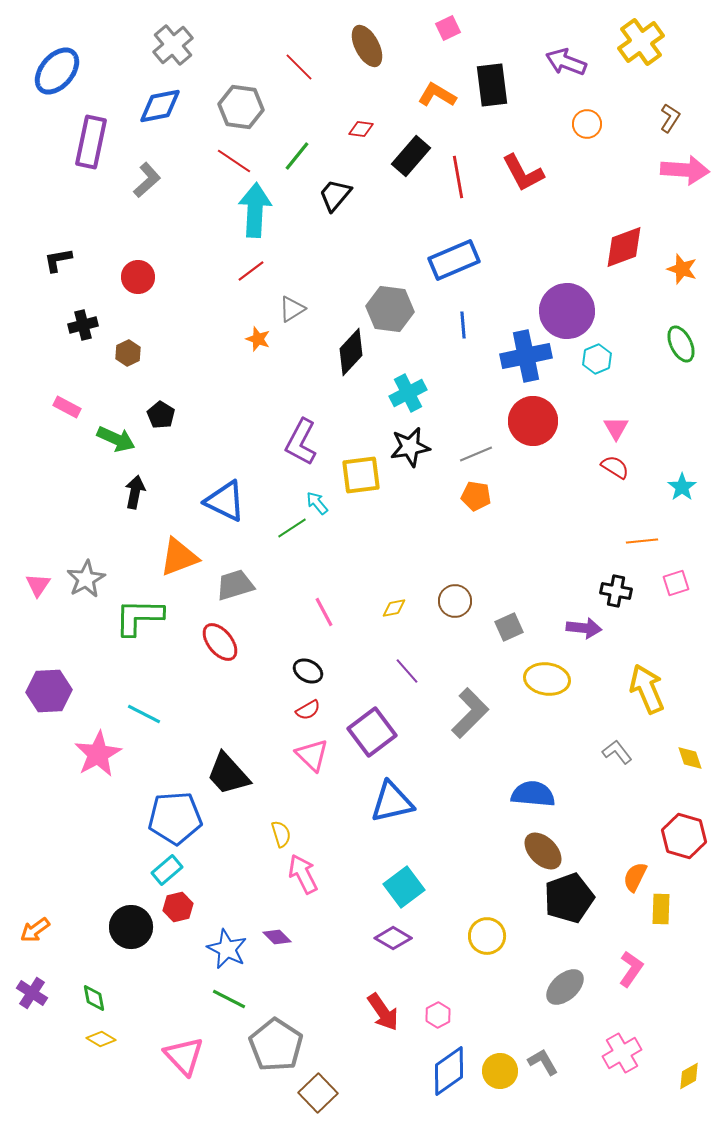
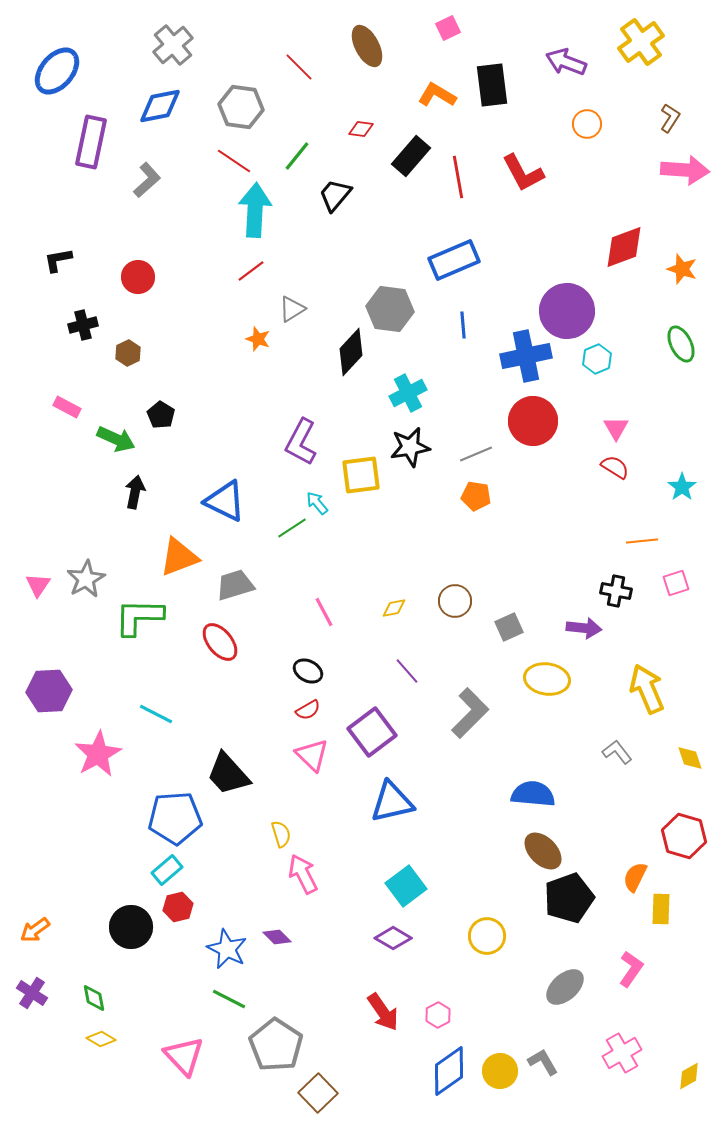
cyan line at (144, 714): moved 12 px right
cyan square at (404, 887): moved 2 px right, 1 px up
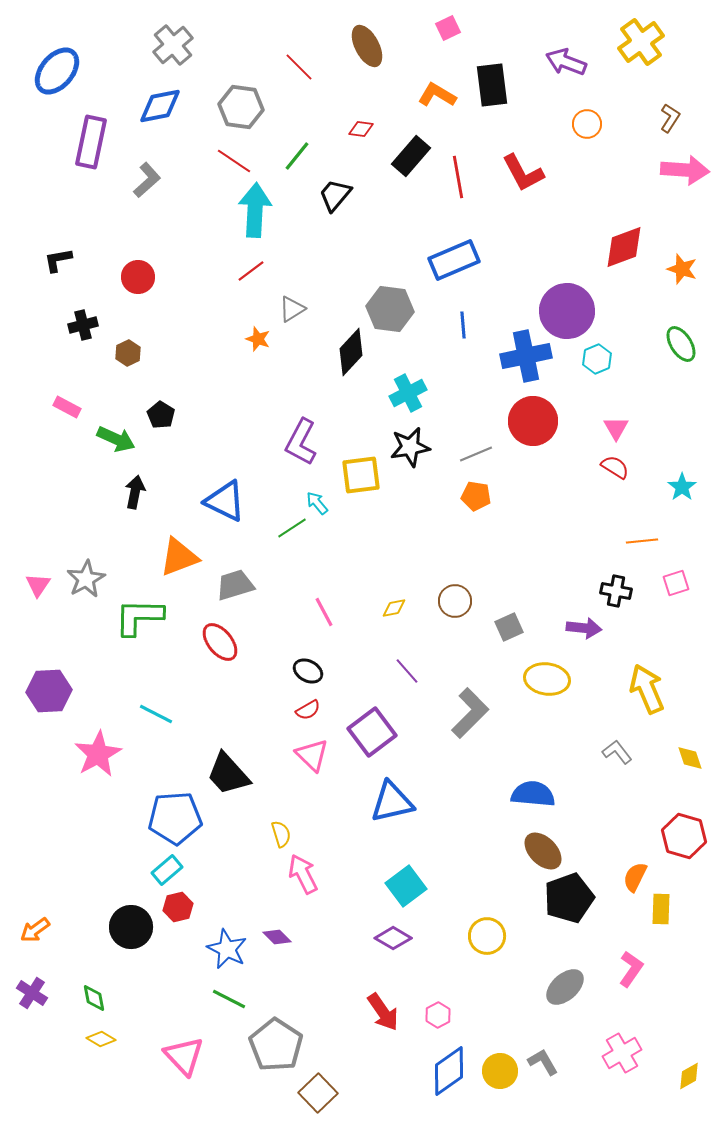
green ellipse at (681, 344): rotated 6 degrees counterclockwise
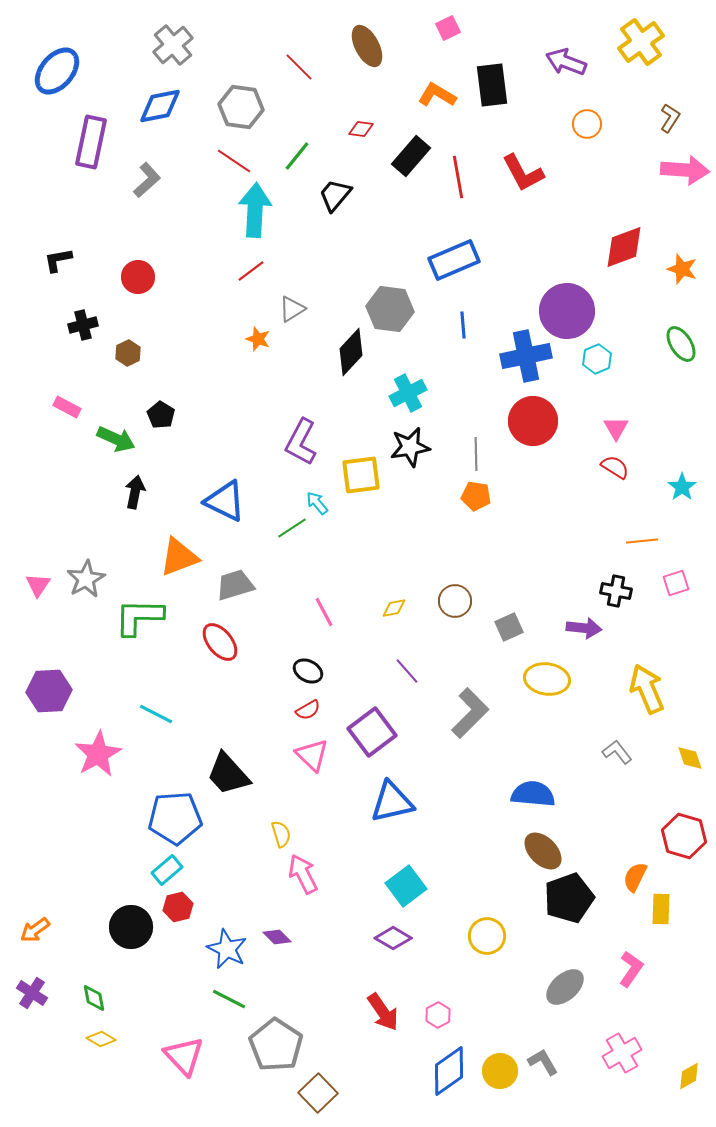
gray line at (476, 454): rotated 68 degrees counterclockwise
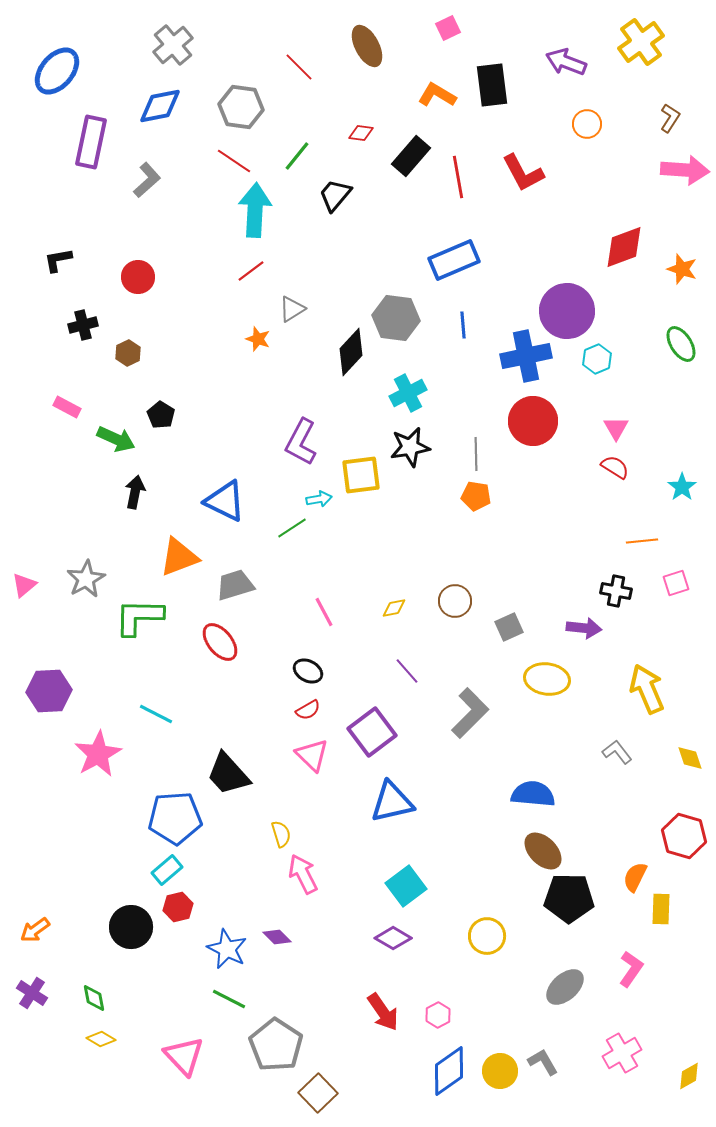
red diamond at (361, 129): moved 4 px down
gray hexagon at (390, 309): moved 6 px right, 9 px down
cyan arrow at (317, 503): moved 2 px right, 4 px up; rotated 120 degrees clockwise
pink triangle at (38, 585): moved 14 px left; rotated 16 degrees clockwise
black pentagon at (569, 898): rotated 21 degrees clockwise
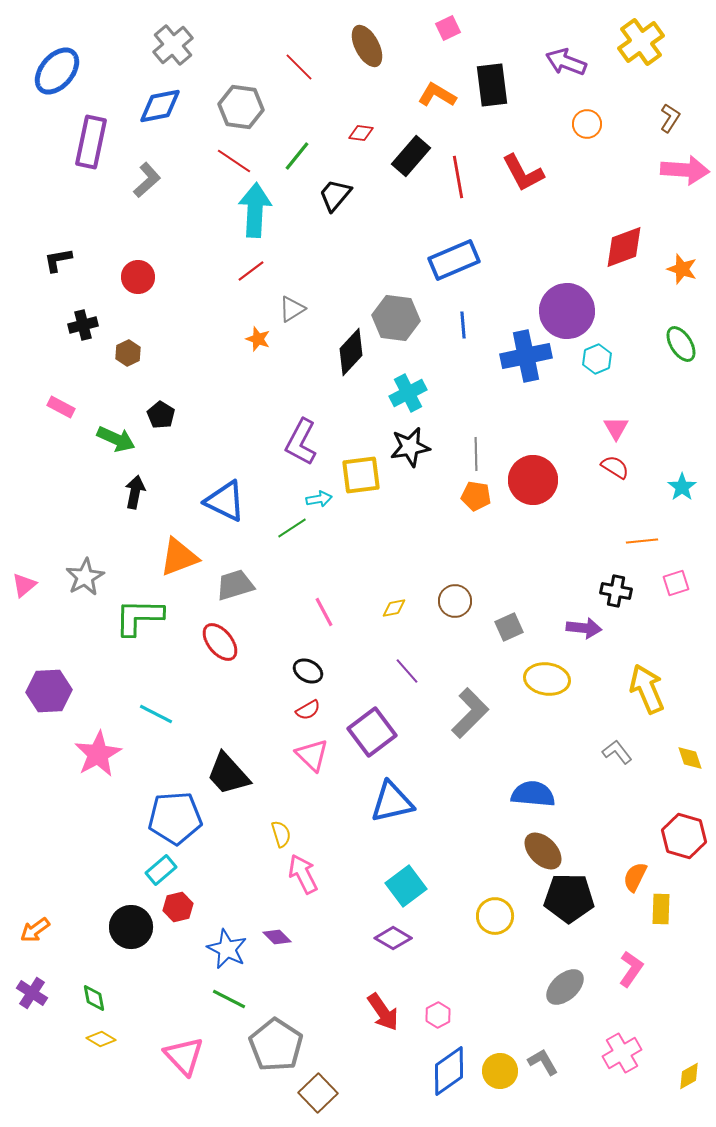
pink rectangle at (67, 407): moved 6 px left
red circle at (533, 421): moved 59 px down
gray star at (86, 579): moved 1 px left, 2 px up
cyan rectangle at (167, 870): moved 6 px left
yellow circle at (487, 936): moved 8 px right, 20 px up
